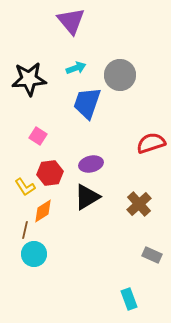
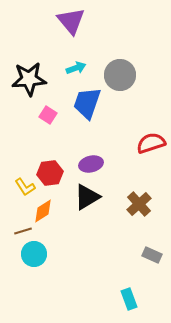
pink square: moved 10 px right, 21 px up
brown line: moved 2 px left, 1 px down; rotated 60 degrees clockwise
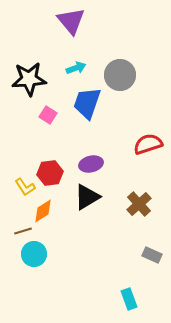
red semicircle: moved 3 px left, 1 px down
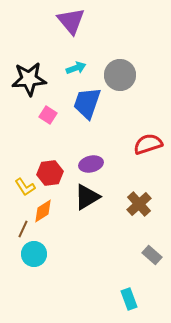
brown line: moved 2 px up; rotated 48 degrees counterclockwise
gray rectangle: rotated 18 degrees clockwise
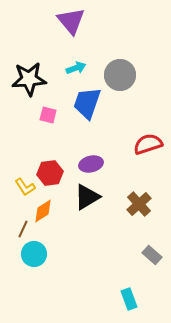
pink square: rotated 18 degrees counterclockwise
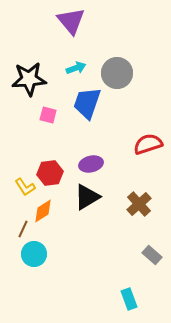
gray circle: moved 3 px left, 2 px up
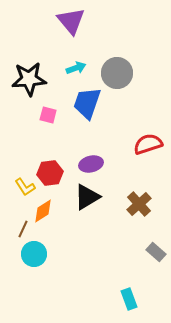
gray rectangle: moved 4 px right, 3 px up
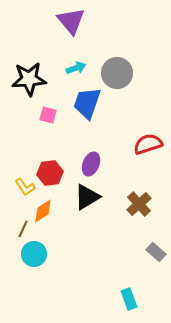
purple ellipse: rotated 55 degrees counterclockwise
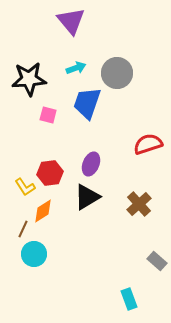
gray rectangle: moved 1 px right, 9 px down
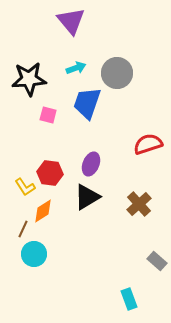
red hexagon: rotated 15 degrees clockwise
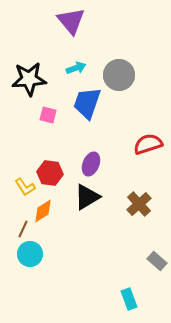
gray circle: moved 2 px right, 2 px down
cyan circle: moved 4 px left
